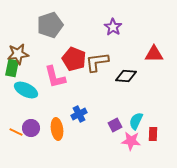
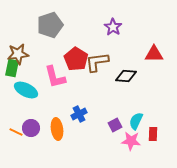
red pentagon: moved 2 px right; rotated 10 degrees clockwise
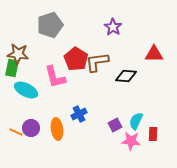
brown star: rotated 15 degrees clockwise
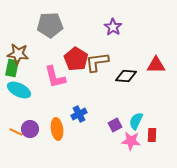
gray pentagon: rotated 15 degrees clockwise
red triangle: moved 2 px right, 11 px down
cyan ellipse: moved 7 px left
purple circle: moved 1 px left, 1 px down
red rectangle: moved 1 px left, 1 px down
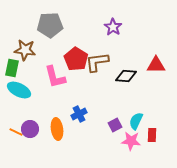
brown star: moved 7 px right, 4 px up
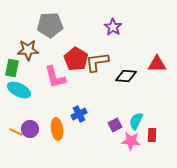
brown star: moved 3 px right; rotated 10 degrees counterclockwise
red triangle: moved 1 px right, 1 px up
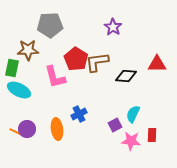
cyan semicircle: moved 3 px left, 7 px up
purple circle: moved 3 px left
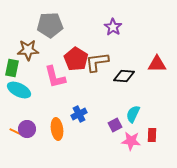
black diamond: moved 2 px left
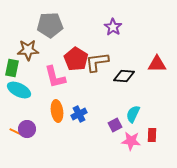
orange ellipse: moved 18 px up
